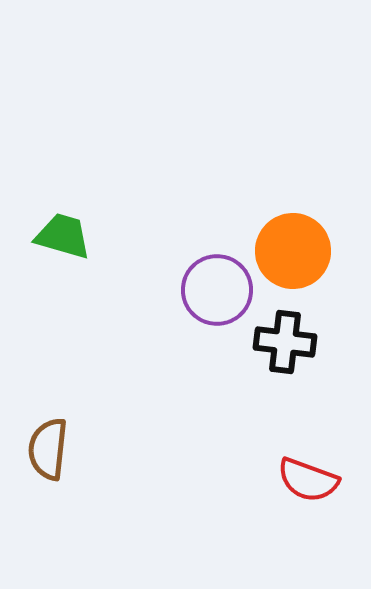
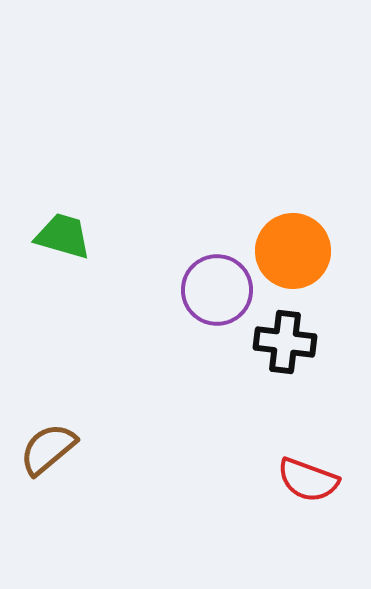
brown semicircle: rotated 44 degrees clockwise
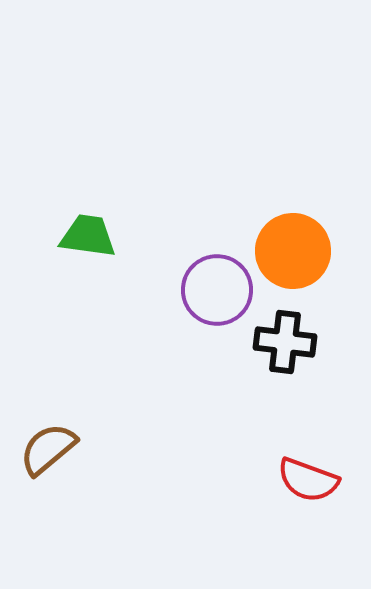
green trapezoid: moved 25 px right; rotated 8 degrees counterclockwise
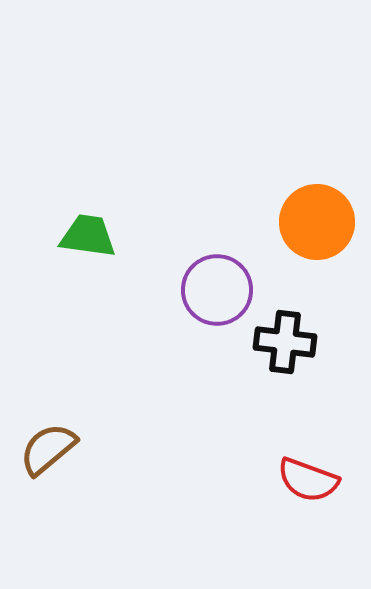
orange circle: moved 24 px right, 29 px up
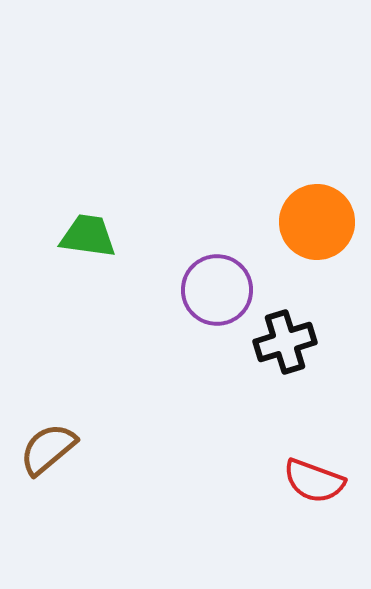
black cross: rotated 24 degrees counterclockwise
red semicircle: moved 6 px right, 1 px down
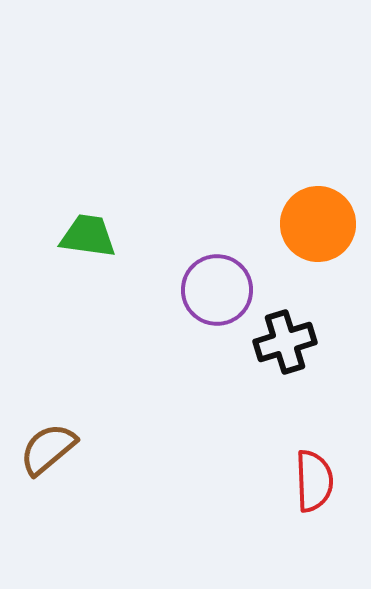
orange circle: moved 1 px right, 2 px down
red semicircle: rotated 112 degrees counterclockwise
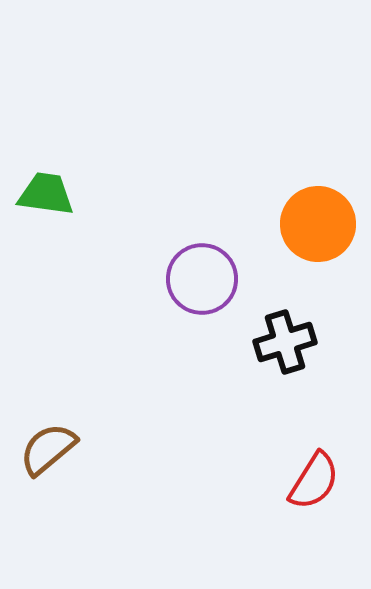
green trapezoid: moved 42 px left, 42 px up
purple circle: moved 15 px left, 11 px up
red semicircle: rotated 34 degrees clockwise
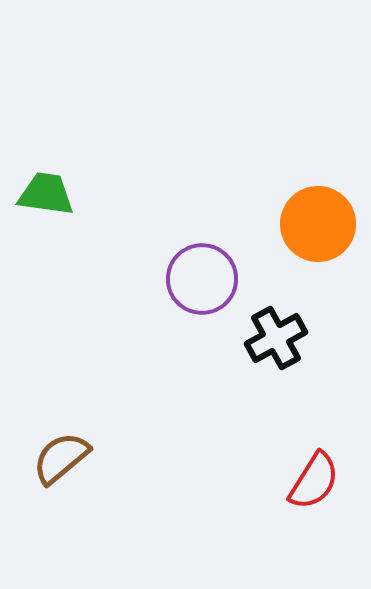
black cross: moved 9 px left, 4 px up; rotated 12 degrees counterclockwise
brown semicircle: moved 13 px right, 9 px down
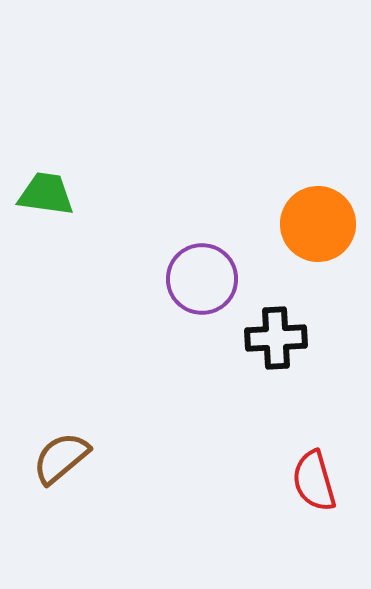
black cross: rotated 26 degrees clockwise
red semicircle: rotated 132 degrees clockwise
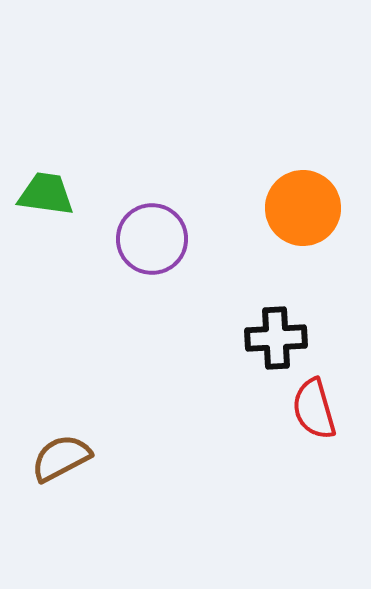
orange circle: moved 15 px left, 16 px up
purple circle: moved 50 px left, 40 px up
brown semicircle: rotated 12 degrees clockwise
red semicircle: moved 72 px up
